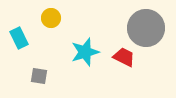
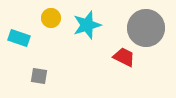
cyan rectangle: rotated 45 degrees counterclockwise
cyan star: moved 2 px right, 27 px up
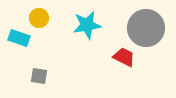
yellow circle: moved 12 px left
cyan star: rotated 8 degrees clockwise
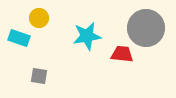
cyan star: moved 11 px down
red trapezoid: moved 2 px left, 3 px up; rotated 20 degrees counterclockwise
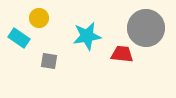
cyan rectangle: rotated 15 degrees clockwise
gray square: moved 10 px right, 15 px up
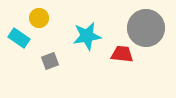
gray square: moved 1 px right; rotated 30 degrees counterclockwise
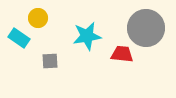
yellow circle: moved 1 px left
gray square: rotated 18 degrees clockwise
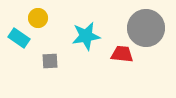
cyan star: moved 1 px left
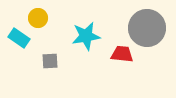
gray circle: moved 1 px right
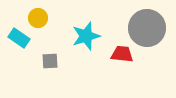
cyan star: rotated 8 degrees counterclockwise
